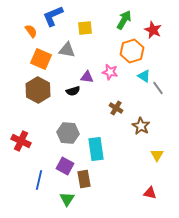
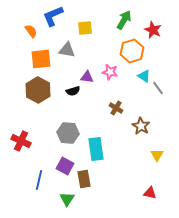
orange square: rotated 30 degrees counterclockwise
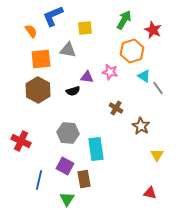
gray triangle: moved 1 px right
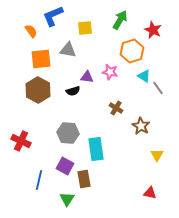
green arrow: moved 4 px left
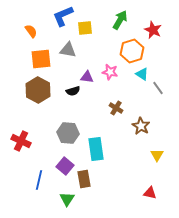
blue L-shape: moved 10 px right
cyan triangle: moved 2 px left, 2 px up
purple square: rotated 12 degrees clockwise
